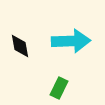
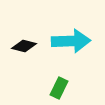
black diamond: moved 4 px right; rotated 65 degrees counterclockwise
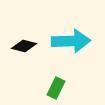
green rectangle: moved 3 px left
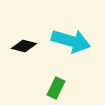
cyan arrow: rotated 18 degrees clockwise
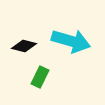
green rectangle: moved 16 px left, 11 px up
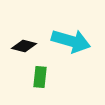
green rectangle: rotated 20 degrees counterclockwise
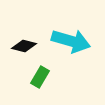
green rectangle: rotated 25 degrees clockwise
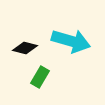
black diamond: moved 1 px right, 2 px down
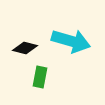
green rectangle: rotated 20 degrees counterclockwise
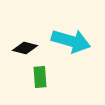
green rectangle: rotated 15 degrees counterclockwise
